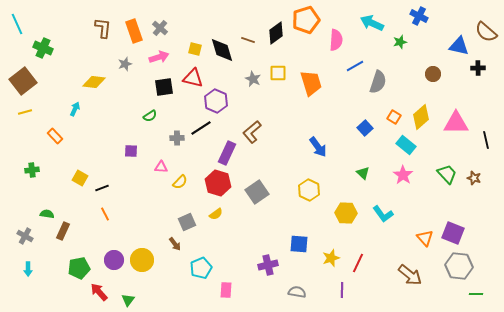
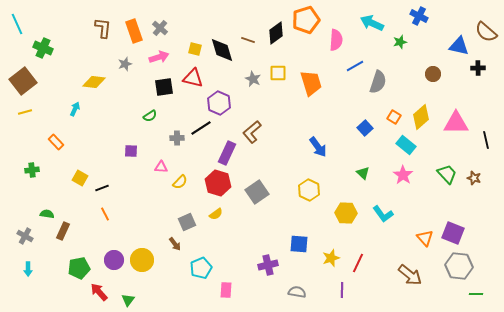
purple hexagon at (216, 101): moved 3 px right, 2 px down
orange rectangle at (55, 136): moved 1 px right, 6 px down
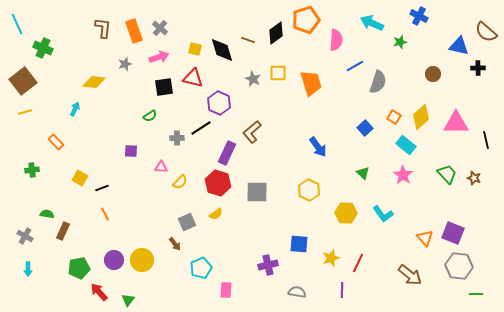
gray square at (257, 192): rotated 35 degrees clockwise
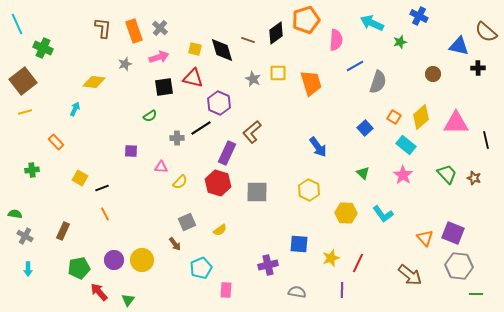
green semicircle at (47, 214): moved 32 px left
yellow semicircle at (216, 214): moved 4 px right, 16 px down
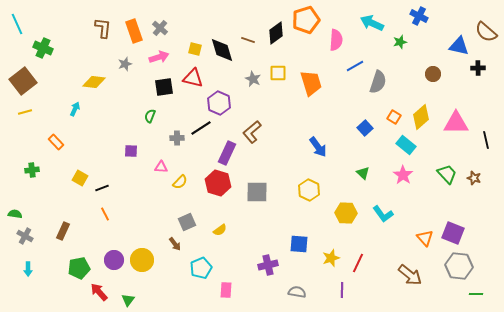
green semicircle at (150, 116): rotated 144 degrees clockwise
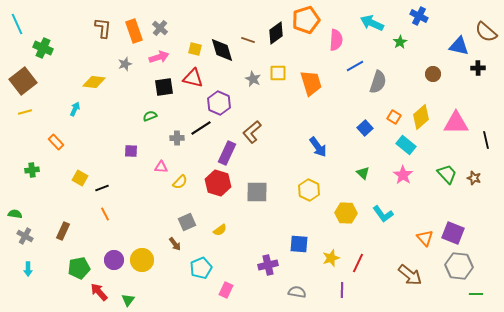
green star at (400, 42): rotated 16 degrees counterclockwise
green semicircle at (150, 116): rotated 48 degrees clockwise
pink rectangle at (226, 290): rotated 21 degrees clockwise
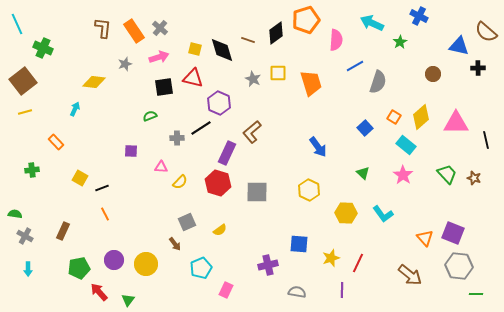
orange rectangle at (134, 31): rotated 15 degrees counterclockwise
yellow circle at (142, 260): moved 4 px right, 4 px down
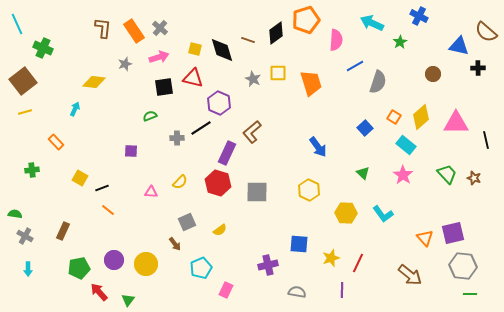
pink triangle at (161, 167): moved 10 px left, 25 px down
orange line at (105, 214): moved 3 px right, 4 px up; rotated 24 degrees counterclockwise
purple square at (453, 233): rotated 35 degrees counterclockwise
gray hexagon at (459, 266): moved 4 px right
green line at (476, 294): moved 6 px left
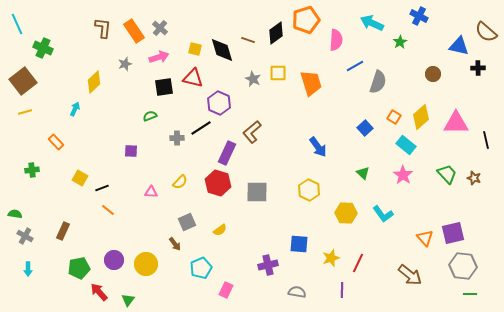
yellow diamond at (94, 82): rotated 50 degrees counterclockwise
